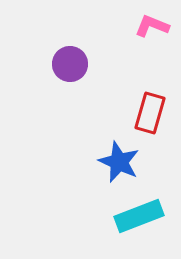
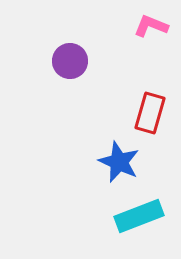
pink L-shape: moved 1 px left
purple circle: moved 3 px up
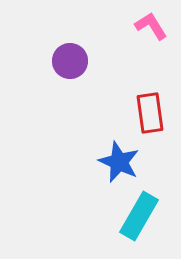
pink L-shape: rotated 36 degrees clockwise
red rectangle: rotated 24 degrees counterclockwise
cyan rectangle: rotated 39 degrees counterclockwise
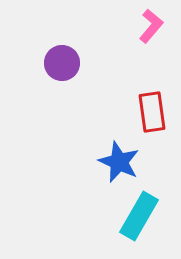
pink L-shape: rotated 72 degrees clockwise
purple circle: moved 8 px left, 2 px down
red rectangle: moved 2 px right, 1 px up
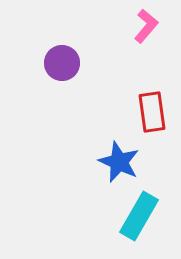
pink L-shape: moved 5 px left
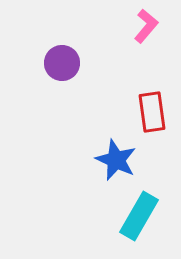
blue star: moved 3 px left, 2 px up
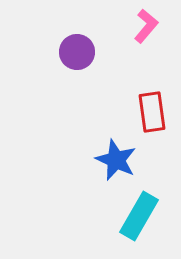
purple circle: moved 15 px right, 11 px up
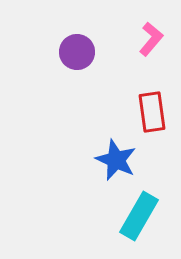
pink L-shape: moved 5 px right, 13 px down
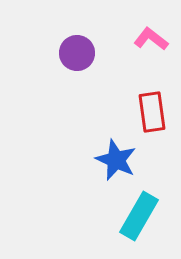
pink L-shape: rotated 92 degrees counterclockwise
purple circle: moved 1 px down
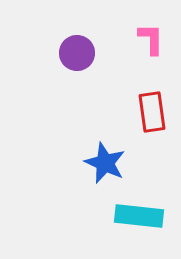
pink L-shape: rotated 52 degrees clockwise
blue star: moved 11 px left, 3 px down
cyan rectangle: rotated 66 degrees clockwise
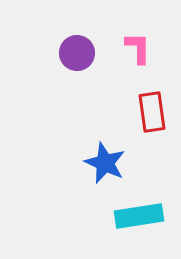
pink L-shape: moved 13 px left, 9 px down
cyan rectangle: rotated 15 degrees counterclockwise
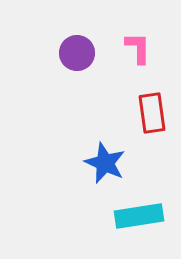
red rectangle: moved 1 px down
